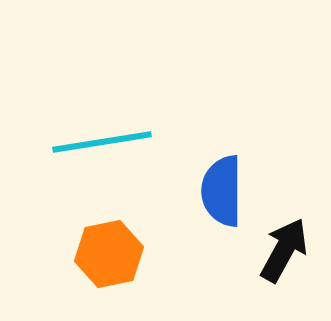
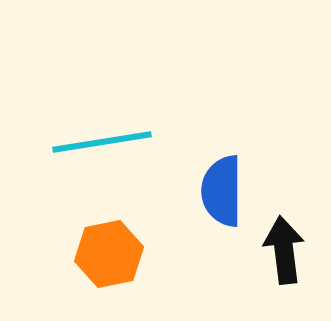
black arrow: rotated 36 degrees counterclockwise
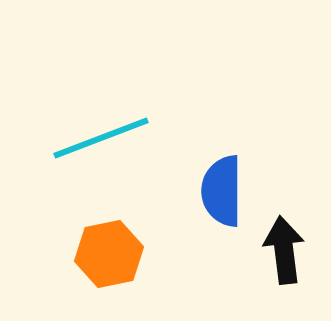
cyan line: moved 1 px left, 4 px up; rotated 12 degrees counterclockwise
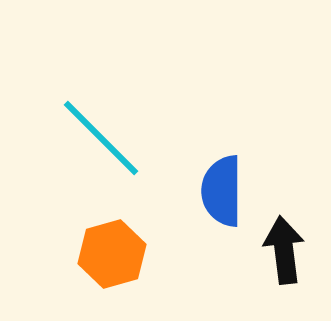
cyan line: rotated 66 degrees clockwise
orange hexagon: moved 3 px right; rotated 4 degrees counterclockwise
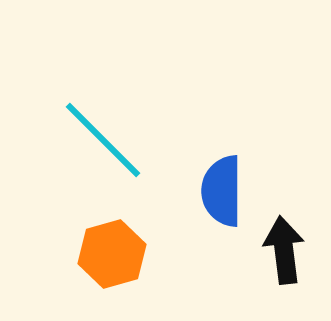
cyan line: moved 2 px right, 2 px down
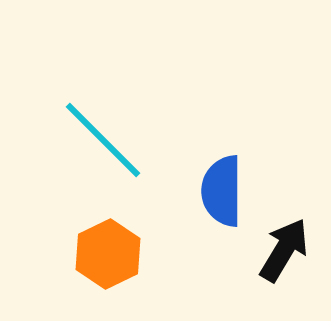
black arrow: rotated 38 degrees clockwise
orange hexagon: moved 4 px left; rotated 10 degrees counterclockwise
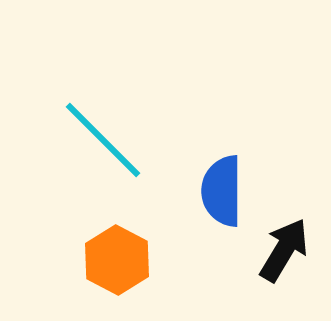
orange hexagon: moved 9 px right, 6 px down; rotated 6 degrees counterclockwise
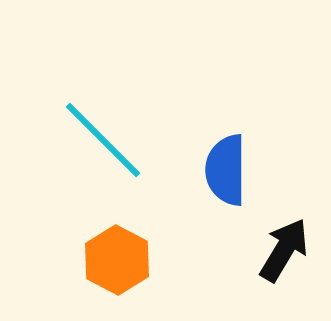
blue semicircle: moved 4 px right, 21 px up
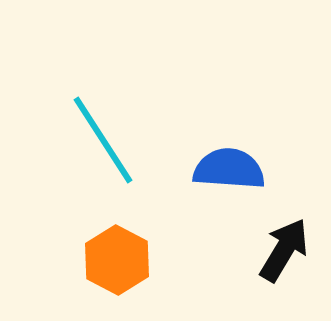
cyan line: rotated 12 degrees clockwise
blue semicircle: moved 3 px right, 1 px up; rotated 94 degrees clockwise
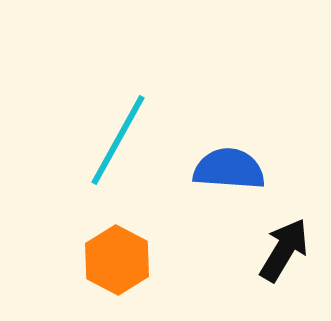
cyan line: moved 15 px right; rotated 62 degrees clockwise
